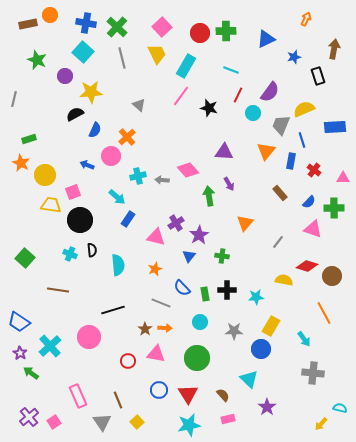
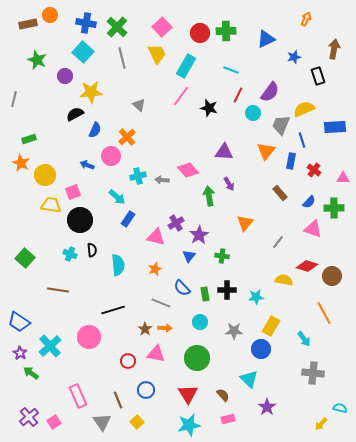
blue circle at (159, 390): moved 13 px left
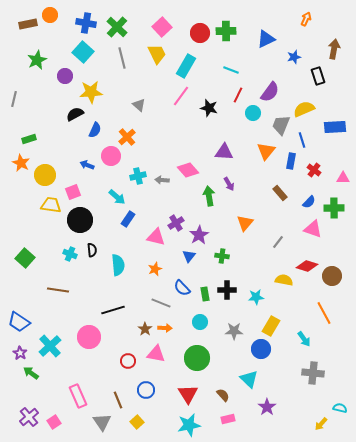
green star at (37, 60): rotated 24 degrees clockwise
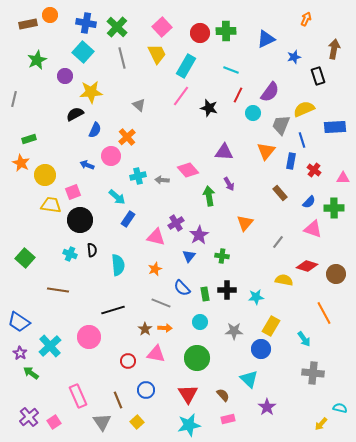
brown circle at (332, 276): moved 4 px right, 2 px up
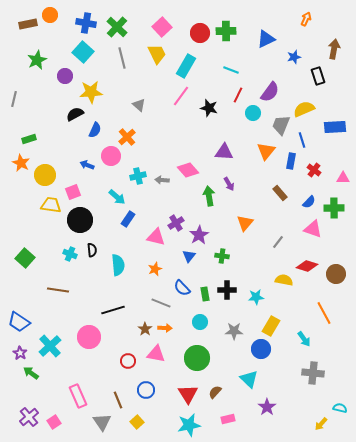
brown semicircle at (223, 395): moved 8 px left, 3 px up; rotated 96 degrees counterclockwise
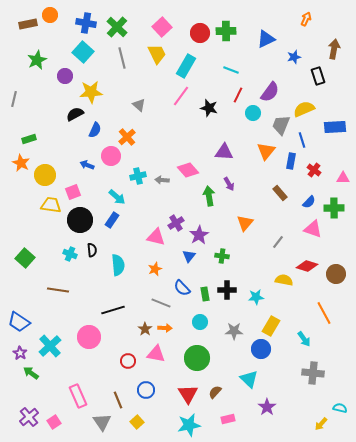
blue rectangle at (128, 219): moved 16 px left, 1 px down
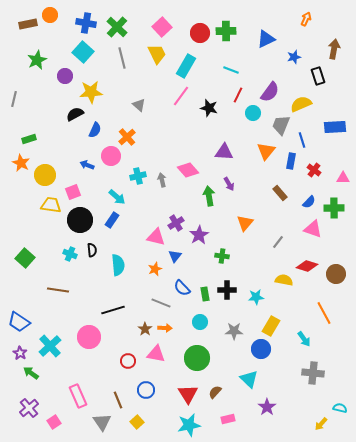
yellow semicircle at (304, 109): moved 3 px left, 5 px up
gray arrow at (162, 180): rotated 72 degrees clockwise
blue triangle at (189, 256): moved 14 px left
purple cross at (29, 417): moved 9 px up
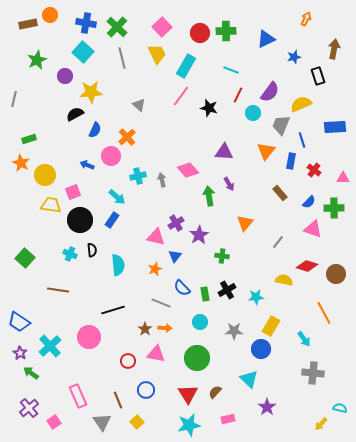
black cross at (227, 290): rotated 30 degrees counterclockwise
